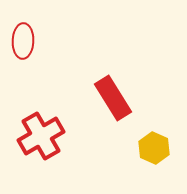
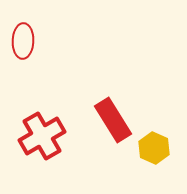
red rectangle: moved 22 px down
red cross: moved 1 px right
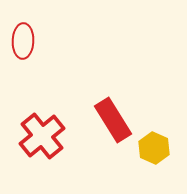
red cross: rotated 9 degrees counterclockwise
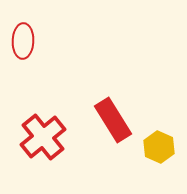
red cross: moved 1 px right, 1 px down
yellow hexagon: moved 5 px right, 1 px up
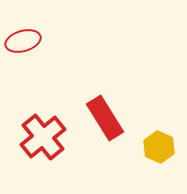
red ellipse: rotated 72 degrees clockwise
red rectangle: moved 8 px left, 2 px up
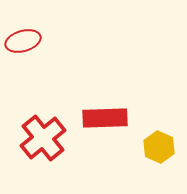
red rectangle: rotated 60 degrees counterclockwise
red cross: moved 1 px down
